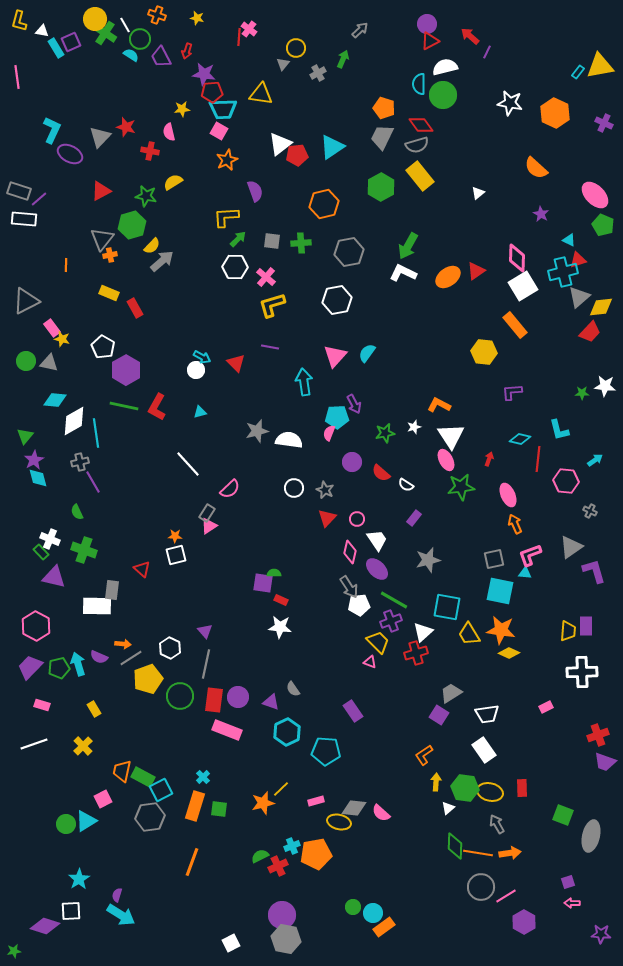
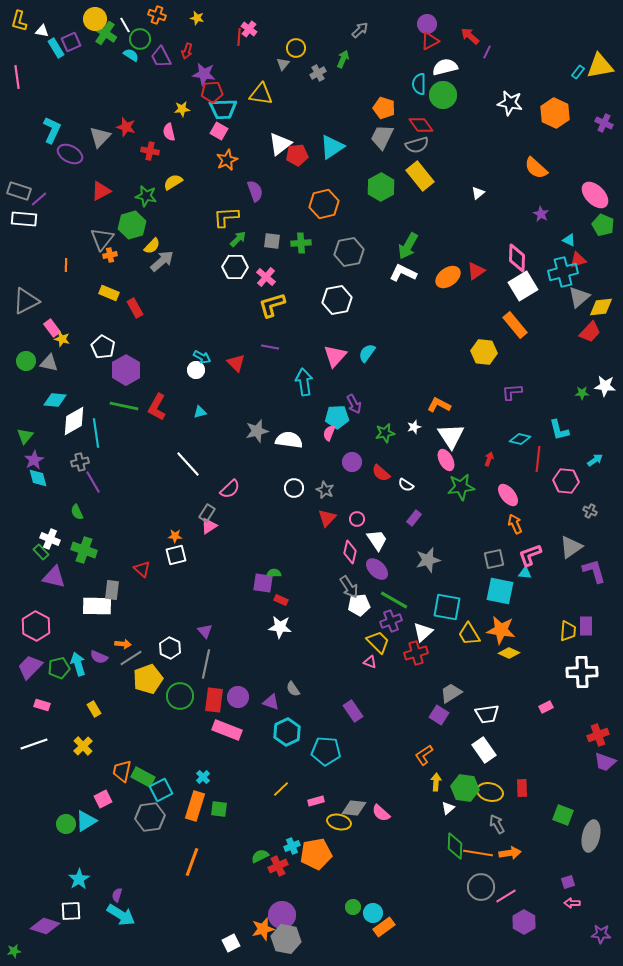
pink ellipse at (508, 495): rotated 15 degrees counterclockwise
orange star at (263, 803): moved 126 px down
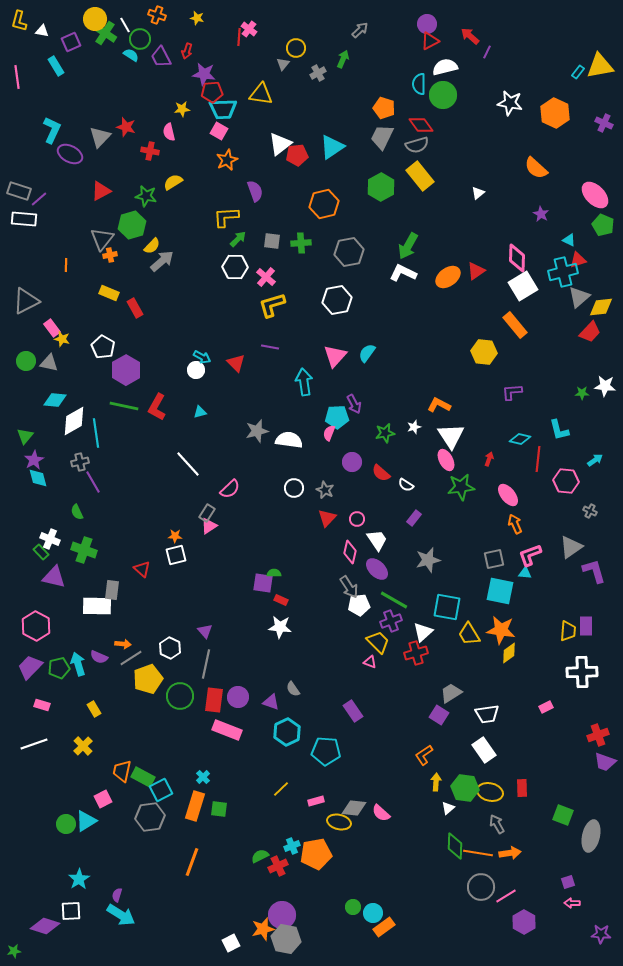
cyan rectangle at (56, 48): moved 18 px down
yellow diamond at (509, 653): rotated 60 degrees counterclockwise
